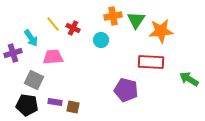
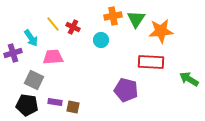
green triangle: moved 1 px up
red cross: moved 1 px up
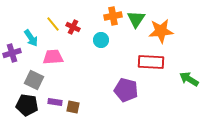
purple cross: moved 1 px left
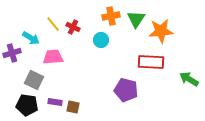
orange cross: moved 2 px left
cyan arrow: rotated 24 degrees counterclockwise
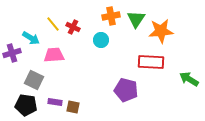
pink trapezoid: moved 1 px right, 2 px up
black pentagon: moved 1 px left
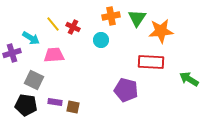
green triangle: moved 1 px right, 1 px up
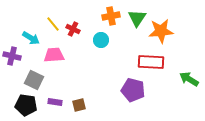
red cross: moved 2 px down
purple cross: moved 3 px down; rotated 30 degrees clockwise
purple pentagon: moved 7 px right
brown square: moved 6 px right, 2 px up; rotated 24 degrees counterclockwise
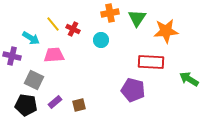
orange cross: moved 1 px left, 3 px up
orange star: moved 5 px right
purple rectangle: rotated 48 degrees counterclockwise
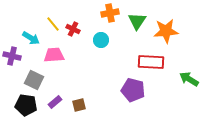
green triangle: moved 3 px down
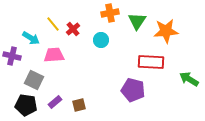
red cross: rotated 24 degrees clockwise
